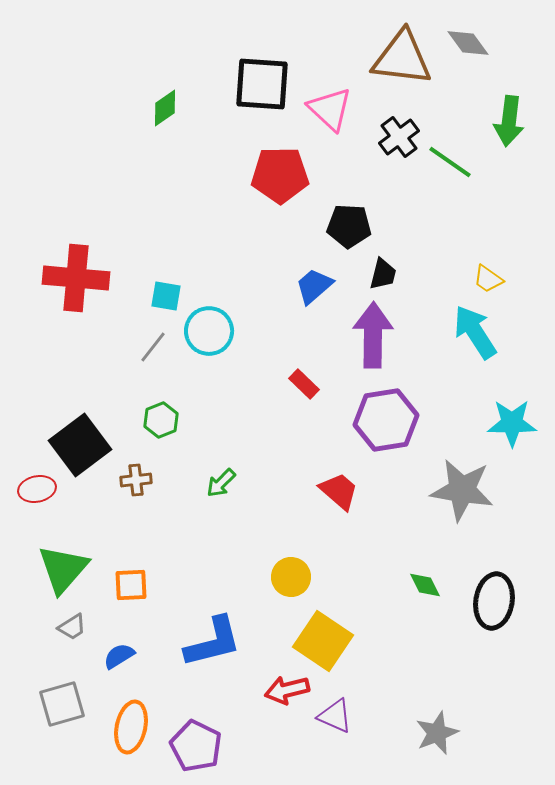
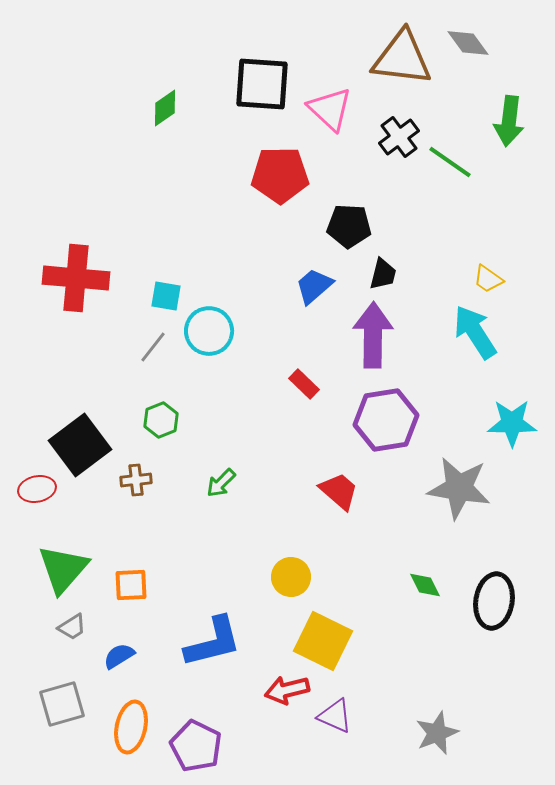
gray star at (462, 490): moved 3 px left, 2 px up
yellow square at (323, 641): rotated 8 degrees counterclockwise
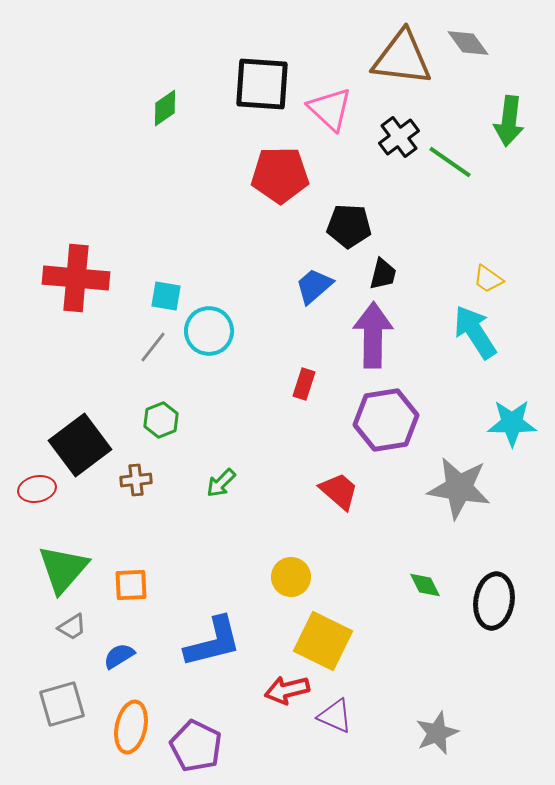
red rectangle at (304, 384): rotated 64 degrees clockwise
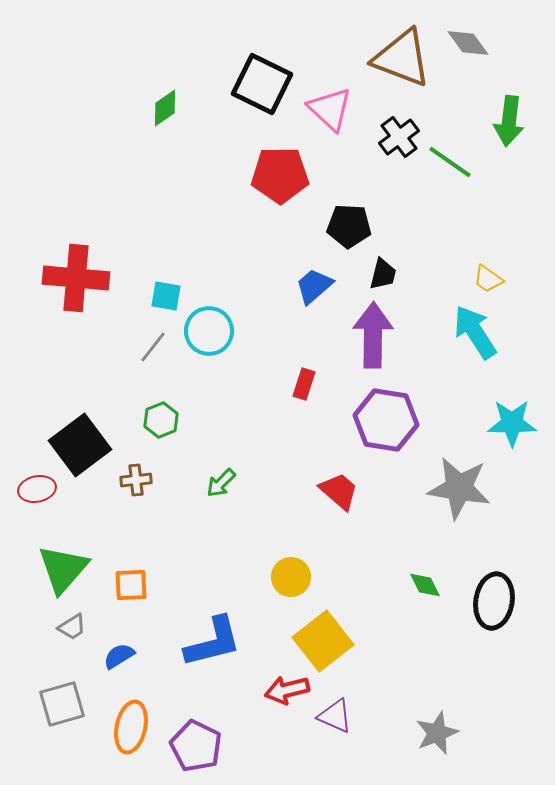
brown triangle at (402, 58): rotated 14 degrees clockwise
black square at (262, 84): rotated 22 degrees clockwise
purple hexagon at (386, 420): rotated 18 degrees clockwise
yellow square at (323, 641): rotated 26 degrees clockwise
